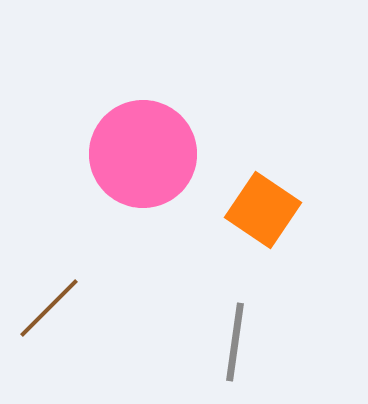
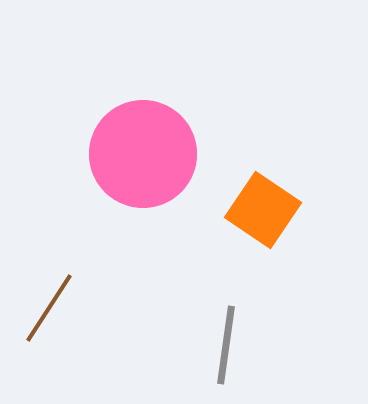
brown line: rotated 12 degrees counterclockwise
gray line: moved 9 px left, 3 px down
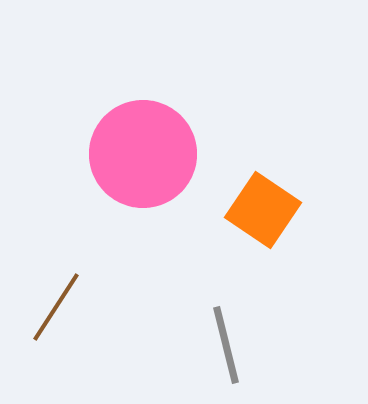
brown line: moved 7 px right, 1 px up
gray line: rotated 22 degrees counterclockwise
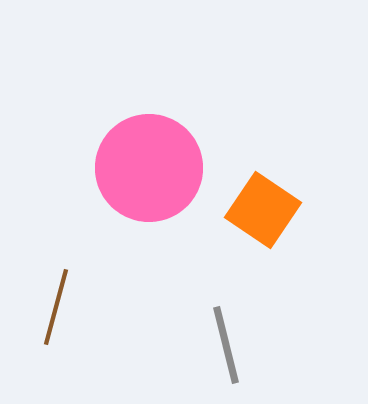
pink circle: moved 6 px right, 14 px down
brown line: rotated 18 degrees counterclockwise
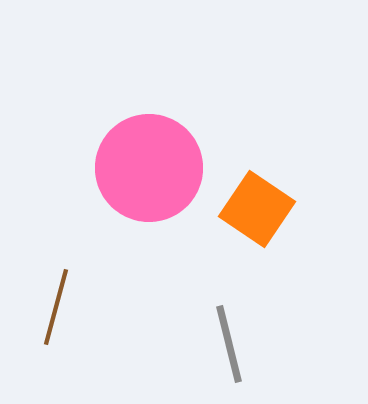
orange square: moved 6 px left, 1 px up
gray line: moved 3 px right, 1 px up
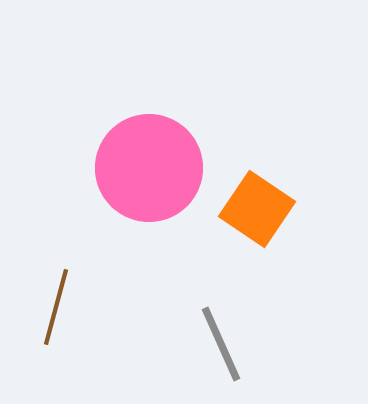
gray line: moved 8 px left; rotated 10 degrees counterclockwise
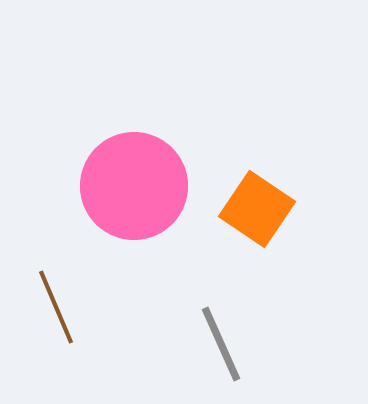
pink circle: moved 15 px left, 18 px down
brown line: rotated 38 degrees counterclockwise
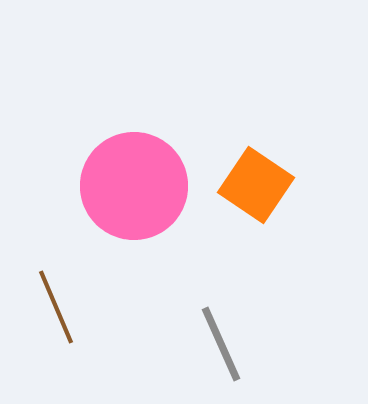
orange square: moved 1 px left, 24 px up
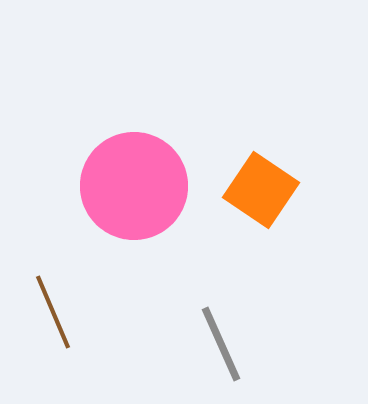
orange square: moved 5 px right, 5 px down
brown line: moved 3 px left, 5 px down
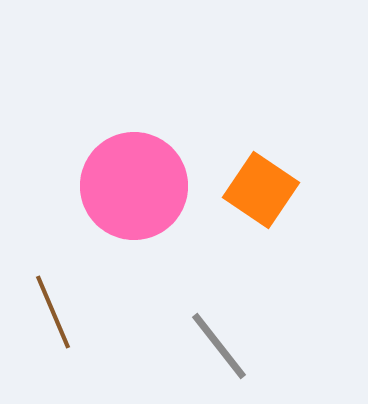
gray line: moved 2 px left, 2 px down; rotated 14 degrees counterclockwise
